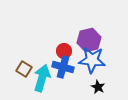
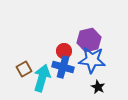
brown square: rotated 28 degrees clockwise
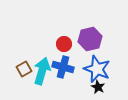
purple hexagon: moved 1 px right, 1 px up
red circle: moved 7 px up
blue star: moved 5 px right, 9 px down; rotated 16 degrees clockwise
cyan arrow: moved 7 px up
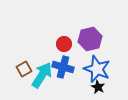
cyan arrow: moved 4 px down; rotated 16 degrees clockwise
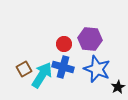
purple hexagon: rotated 20 degrees clockwise
black star: moved 20 px right; rotated 16 degrees clockwise
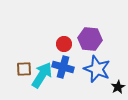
brown square: rotated 28 degrees clockwise
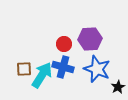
purple hexagon: rotated 10 degrees counterclockwise
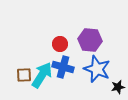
purple hexagon: moved 1 px down; rotated 10 degrees clockwise
red circle: moved 4 px left
brown square: moved 6 px down
black star: rotated 16 degrees clockwise
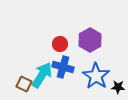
purple hexagon: rotated 25 degrees clockwise
blue star: moved 1 px left, 7 px down; rotated 12 degrees clockwise
brown square: moved 9 px down; rotated 28 degrees clockwise
black star: rotated 16 degrees clockwise
